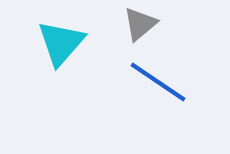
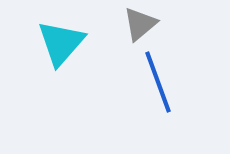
blue line: rotated 36 degrees clockwise
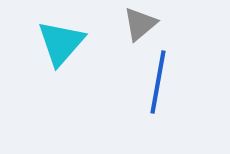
blue line: rotated 30 degrees clockwise
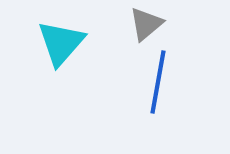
gray triangle: moved 6 px right
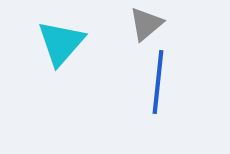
blue line: rotated 4 degrees counterclockwise
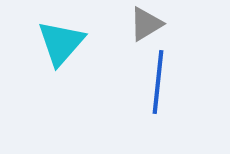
gray triangle: rotated 9 degrees clockwise
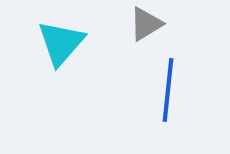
blue line: moved 10 px right, 8 px down
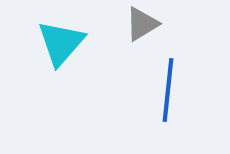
gray triangle: moved 4 px left
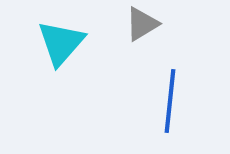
blue line: moved 2 px right, 11 px down
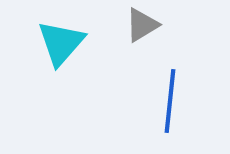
gray triangle: moved 1 px down
